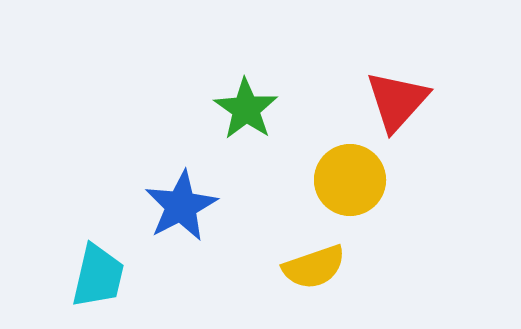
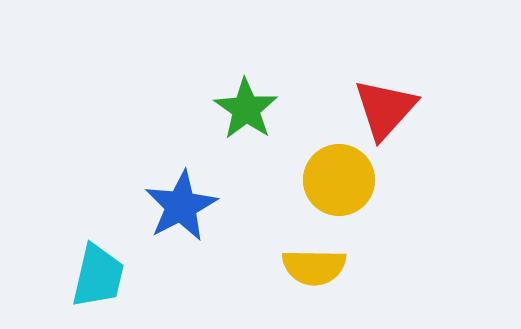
red triangle: moved 12 px left, 8 px down
yellow circle: moved 11 px left
yellow semicircle: rotated 20 degrees clockwise
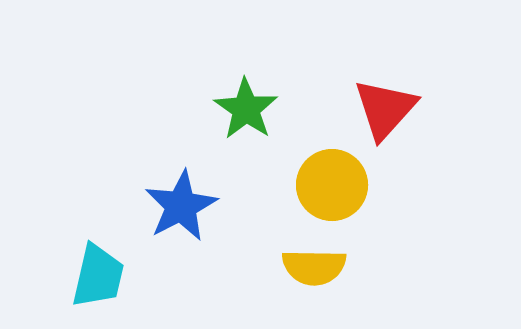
yellow circle: moved 7 px left, 5 px down
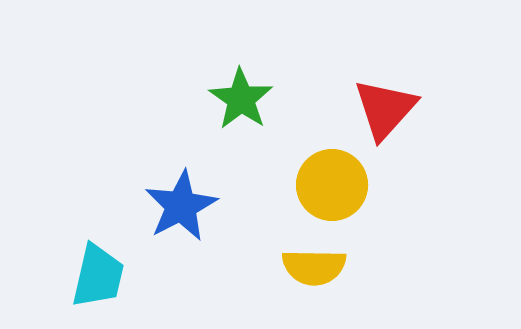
green star: moved 5 px left, 10 px up
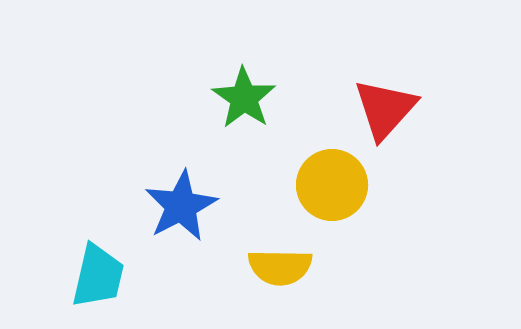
green star: moved 3 px right, 1 px up
yellow semicircle: moved 34 px left
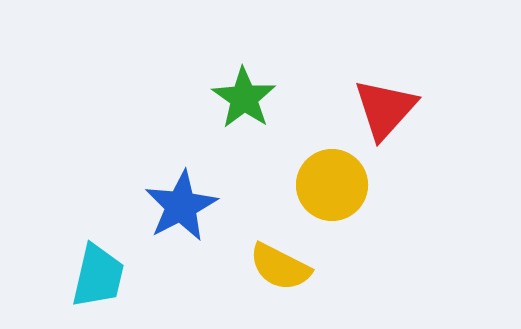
yellow semicircle: rotated 26 degrees clockwise
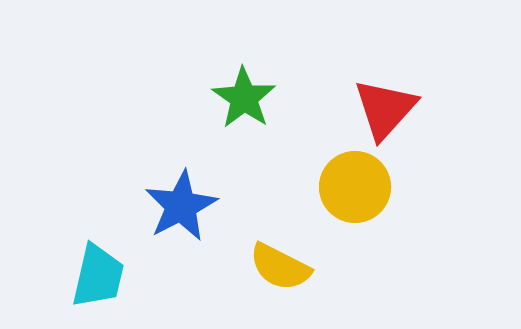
yellow circle: moved 23 px right, 2 px down
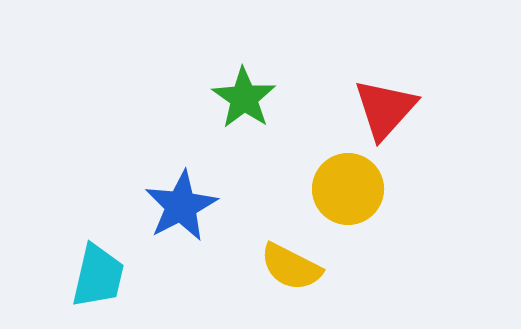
yellow circle: moved 7 px left, 2 px down
yellow semicircle: moved 11 px right
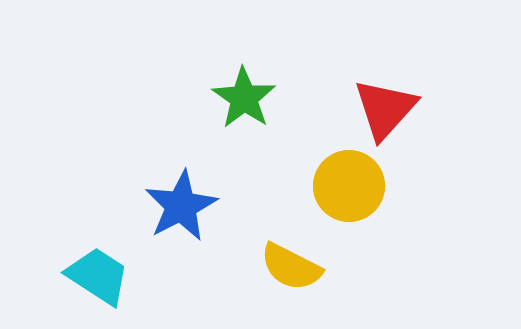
yellow circle: moved 1 px right, 3 px up
cyan trapezoid: rotated 70 degrees counterclockwise
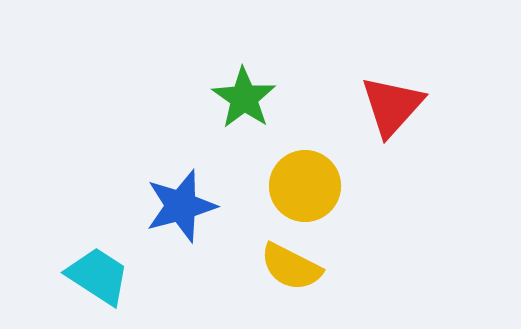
red triangle: moved 7 px right, 3 px up
yellow circle: moved 44 px left
blue star: rotated 12 degrees clockwise
